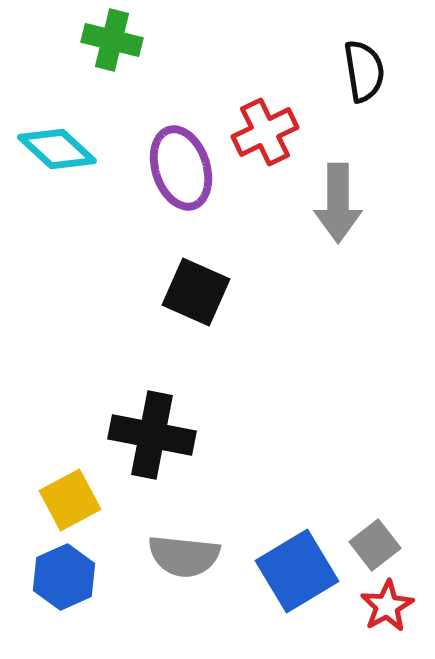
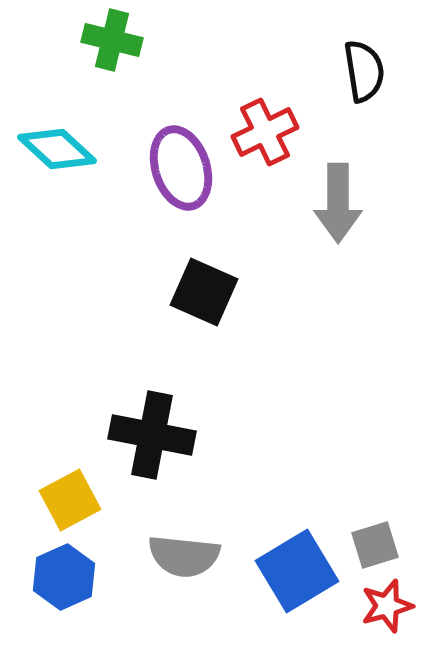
black square: moved 8 px right
gray square: rotated 21 degrees clockwise
red star: rotated 14 degrees clockwise
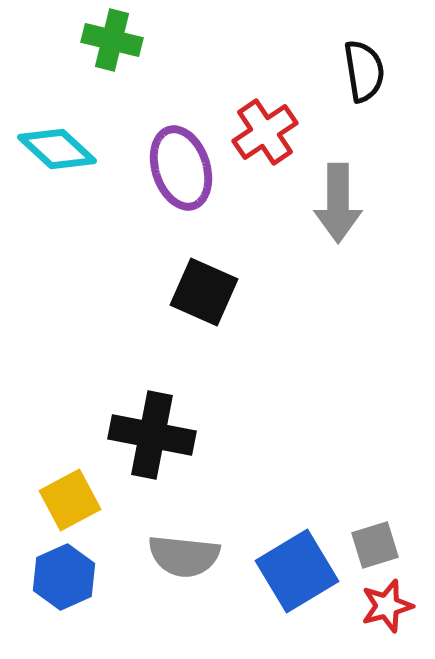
red cross: rotated 8 degrees counterclockwise
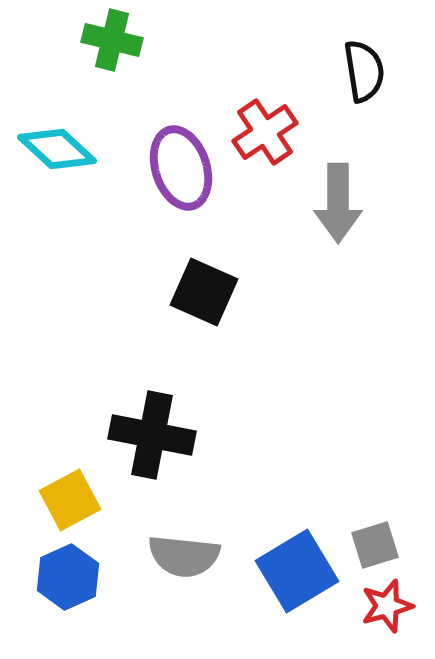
blue hexagon: moved 4 px right
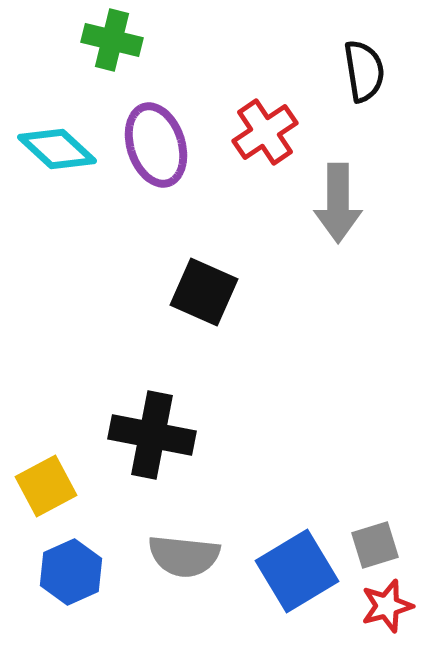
purple ellipse: moved 25 px left, 23 px up
yellow square: moved 24 px left, 14 px up
blue hexagon: moved 3 px right, 5 px up
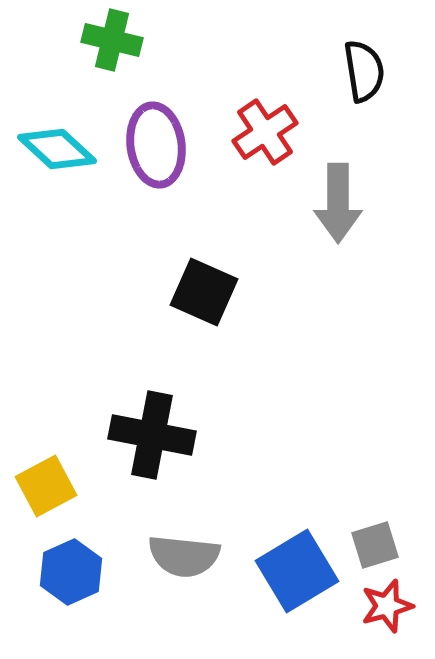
purple ellipse: rotated 10 degrees clockwise
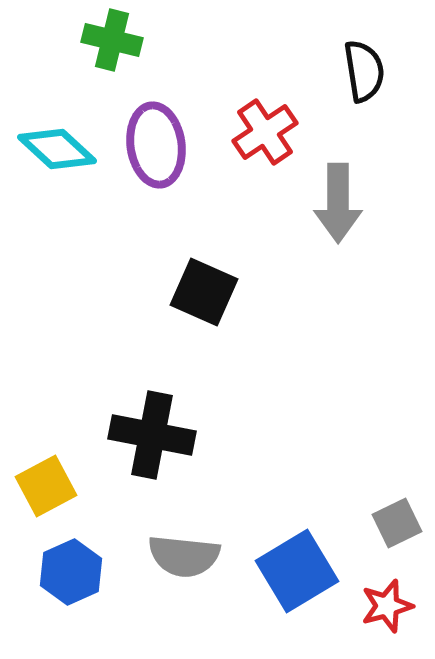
gray square: moved 22 px right, 22 px up; rotated 9 degrees counterclockwise
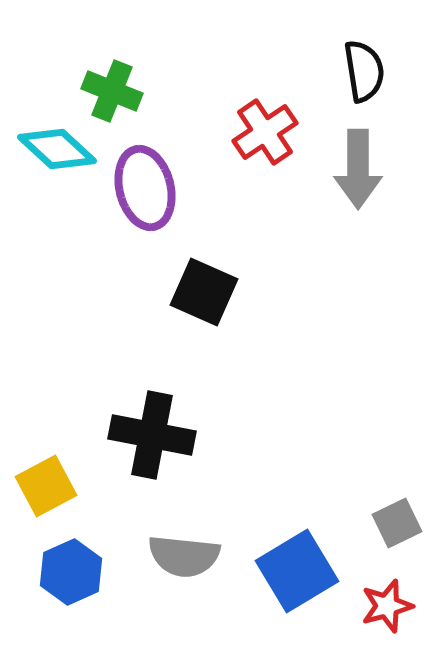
green cross: moved 51 px down; rotated 8 degrees clockwise
purple ellipse: moved 11 px left, 43 px down; rotated 6 degrees counterclockwise
gray arrow: moved 20 px right, 34 px up
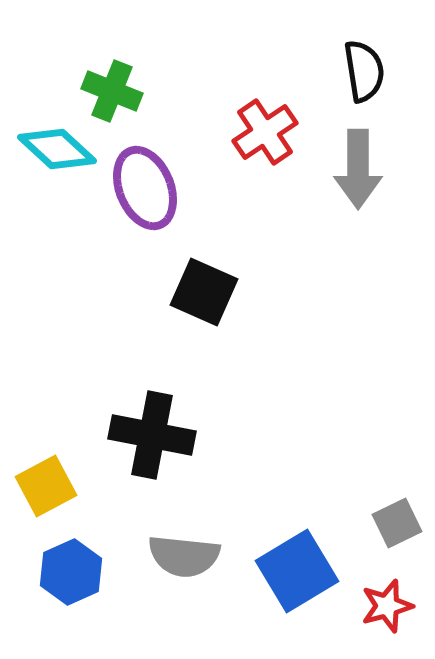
purple ellipse: rotated 8 degrees counterclockwise
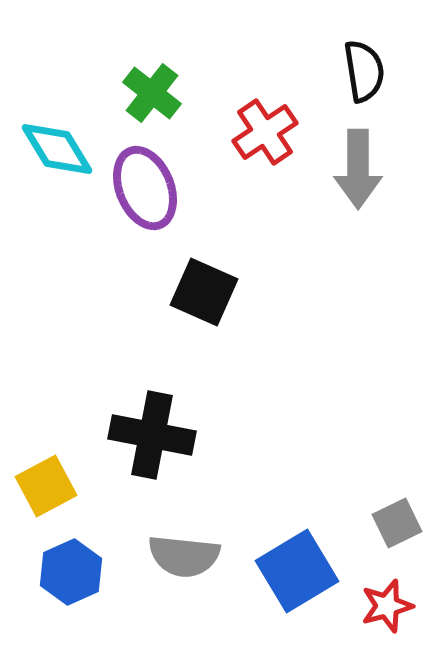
green cross: moved 40 px right, 2 px down; rotated 16 degrees clockwise
cyan diamond: rotated 16 degrees clockwise
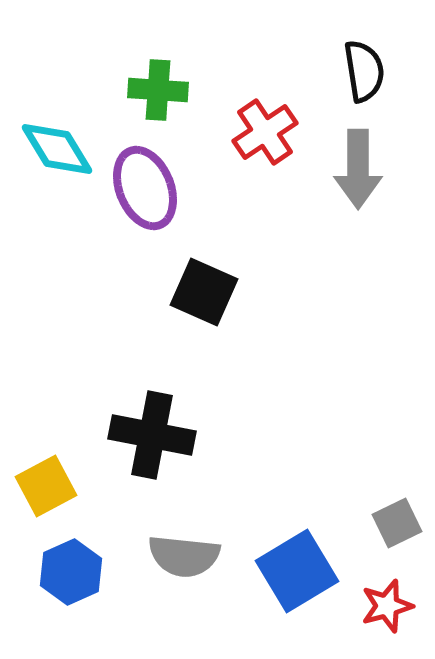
green cross: moved 6 px right, 3 px up; rotated 34 degrees counterclockwise
